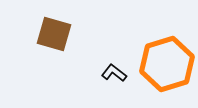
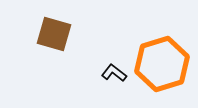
orange hexagon: moved 5 px left
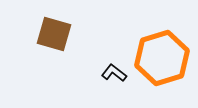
orange hexagon: moved 6 px up
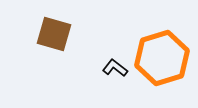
black L-shape: moved 1 px right, 5 px up
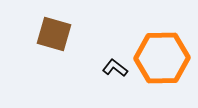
orange hexagon: rotated 16 degrees clockwise
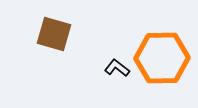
black L-shape: moved 2 px right
